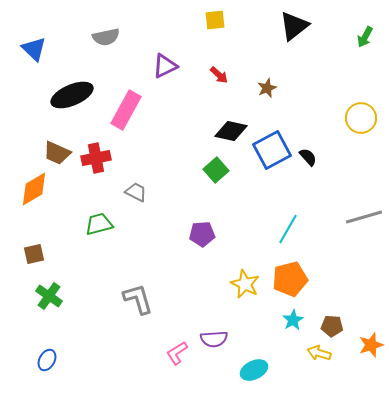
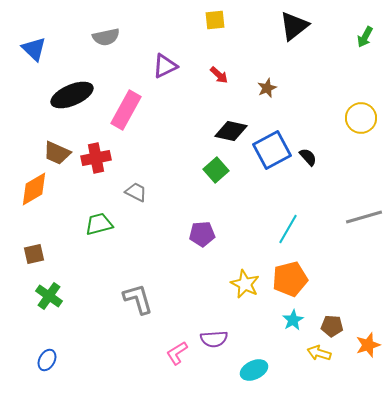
orange star: moved 3 px left
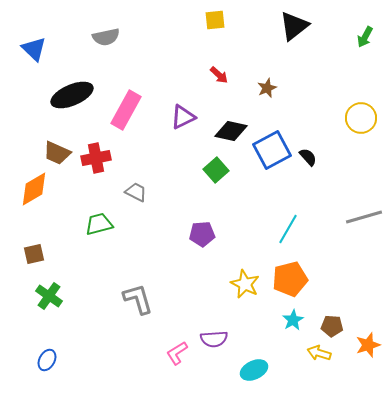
purple triangle: moved 18 px right, 51 px down
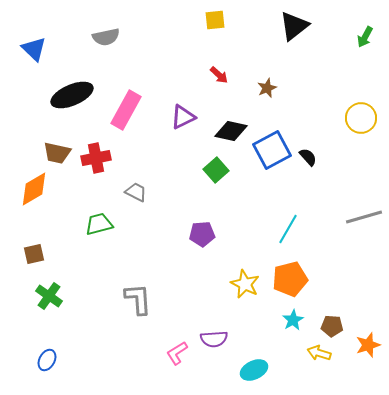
brown trapezoid: rotated 12 degrees counterclockwise
gray L-shape: rotated 12 degrees clockwise
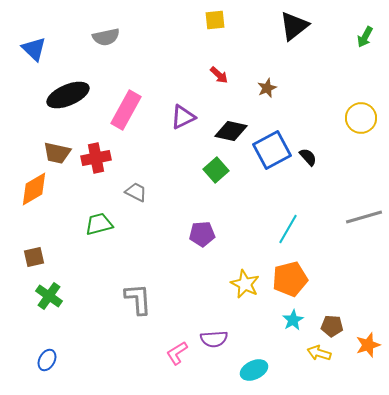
black ellipse: moved 4 px left
brown square: moved 3 px down
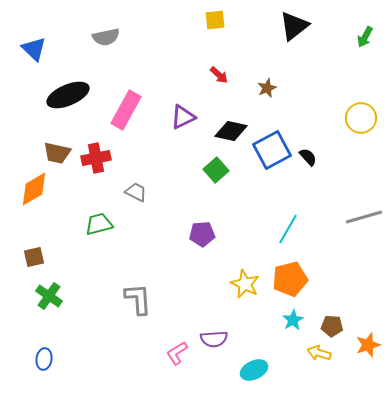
blue ellipse: moved 3 px left, 1 px up; rotated 20 degrees counterclockwise
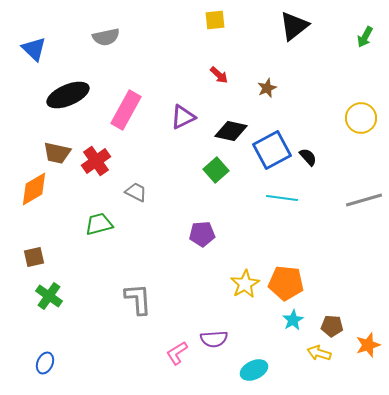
red cross: moved 3 px down; rotated 24 degrees counterclockwise
gray line: moved 17 px up
cyan line: moved 6 px left, 31 px up; rotated 68 degrees clockwise
orange pentagon: moved 4 px left, 4 px down; rotated 20 degrees clockwise
yellow star: rotated 16 degrees clockwise
blue ellipse: moved 1 px right, 4 px down; rotated 15 degrees clockwise
